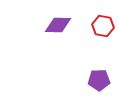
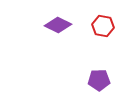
purple diamond: rotated 24 degrees clockwise
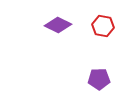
purple pentagon: moved 1 px up
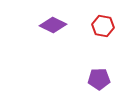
purple diamond: moved 5 px left
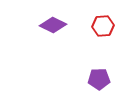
red hexagon: rotated 15 degrees counterclockwise
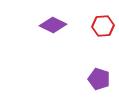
purple pentagon: rotated 20 degrees clockwise
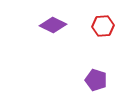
purple pentagon: moved 3 px left, 1 px down
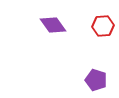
purple diamond: rotated 28 degrees clockwise
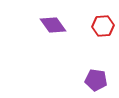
purple pentagon: rotated 10 degrees counterclockwise
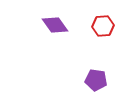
purple diamond: moved 2 px right
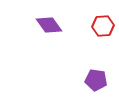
purple diamond: moved 6 px left
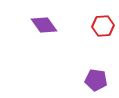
purple diamond: moved 5 px left
